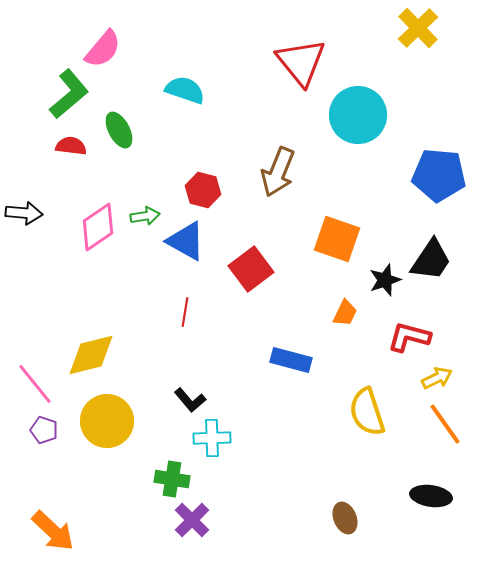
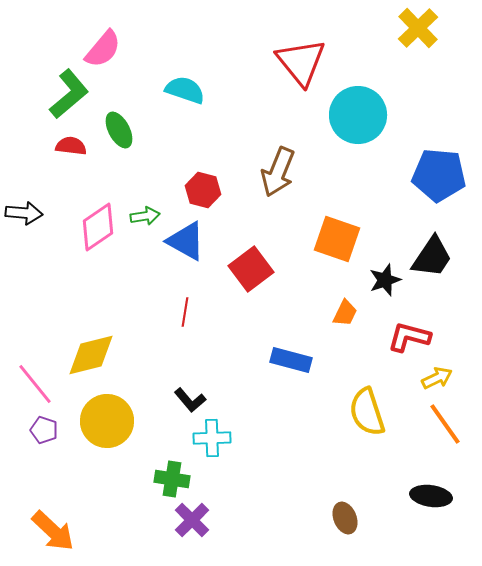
black trapezoid: moved 1 px right, 3 px up
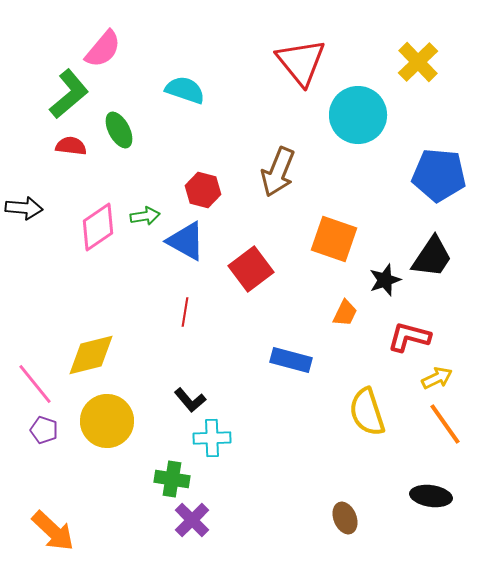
yellow cross: moved 34 px down
black arrow: moved 5 px up
orange square: moved 3 px left
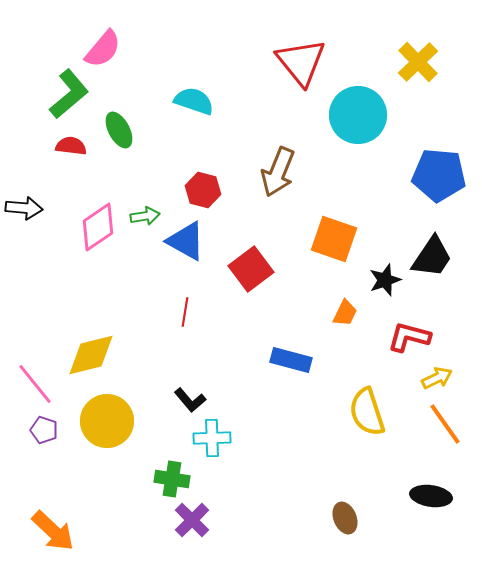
cyan semicircle: moved 9 px right, 11 px down
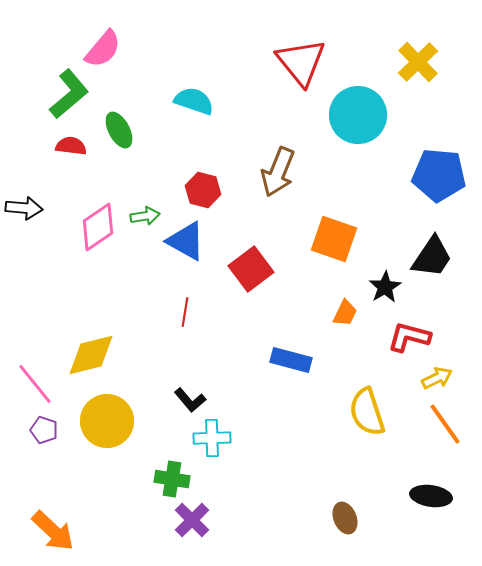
black star: moved 7 px down; rotated 12 degrees counterclockwise
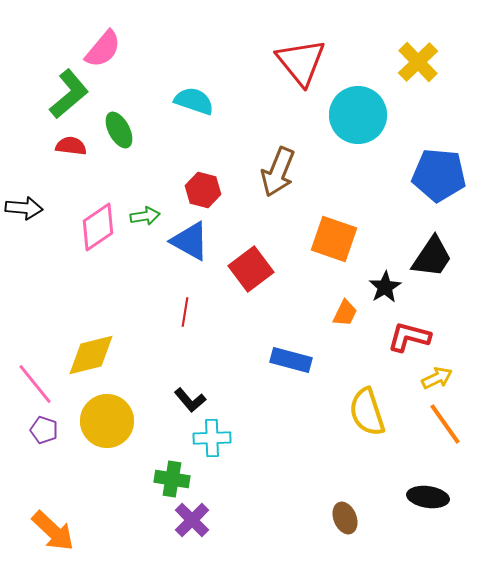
blue triangle: moved 4 px right
black ellipse: moved 3 px left, 1 px down
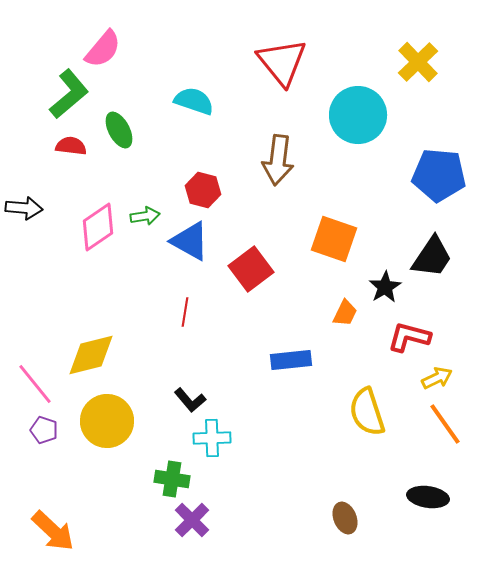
red triangle: moved 19 px left
brown arrow: moved 12 px up; rotated 15 degrees counterclockwise
blue rectangle: rotated 21 degrees counterclockwise
